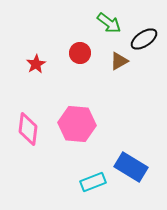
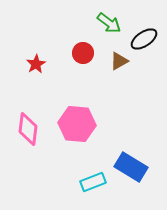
red circle: moved 3 px right
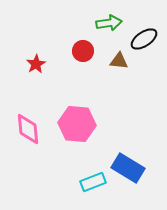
green arrow: rotated 45 degrees counterclockwise
red circle: moved 2 px up
brown triangle: rotated 36 degrees clockwise
pink diamond: rotated 12 degrees counterclockwise
blue rectangle: moved 3 px left, 1 px down
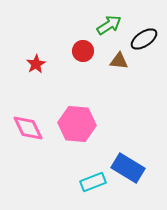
green arrow: moved 2 px down; rotated 25 degrees counterclockwise
pink diamond: moved 1 px up; rotated 20 degrees counterclockwise
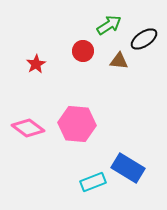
pink diamond: rotated 28 degrees counterclockwise
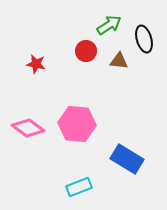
black ellipse: rotated 72 degrees counterclockwise
red circle: moved 3 px right
red star: rotated 30 degrees counterclockwise
blue rectangle: moved 1 px left, 9 px up
cyan rectangle: moved 14 px left, 5 px down
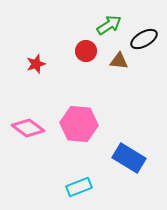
black ellipse: rotated 76 degrees clockwise
red star: rotated 30 degrees counterclockwise
pink hexagon: moved 2 px right
blue rectangle: moved 2 px right, 1 px up
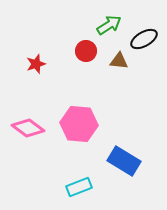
blue rectangle: moved 5 px left, 3 px down
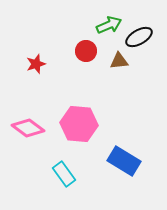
green arrow: rotated 10 degrees clockwise
black ellipse: moved 5 px left, 2 px up
brown triangle: rotated 12 degrees counterclockwise
cyan rectangle: moved 15 px left, 13 px up; rotated 75 degrees clockwise
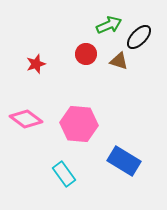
black ellipse: rotated 16 degrees counterclockwise
red circle: moved 3 px down
brown triangle: rotated 24 degrees clockwise
pink diamond: moved 2 px left, 9 px up
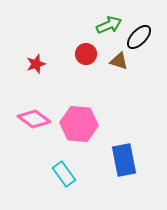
pink diamond: moved 8 px right
blue rectangle: moved 1 px up; rotated 48 degrees clockwise
